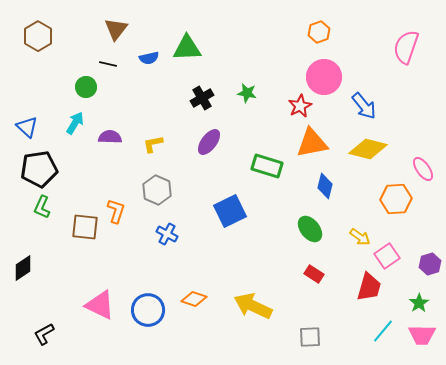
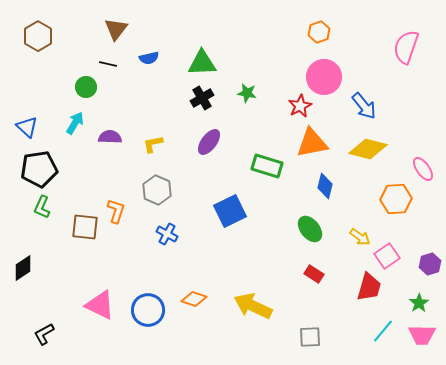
green triangle at (187, 48): moved 15 px right, 15 px down
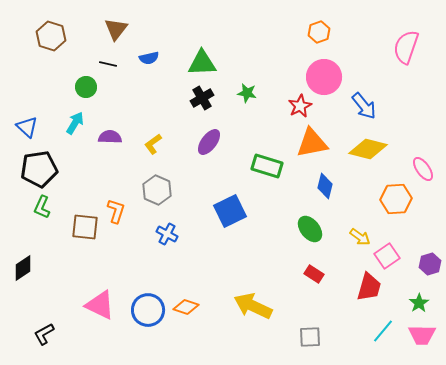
brown hexagon at (38, 36): moved 13 px right; rotated 12 degrees counterclockwise
yellow L-shape at (153, 144): rotated 25 degrees counterclockwise
orange diamond at (194, 299): moved 8 px left, 8 px down
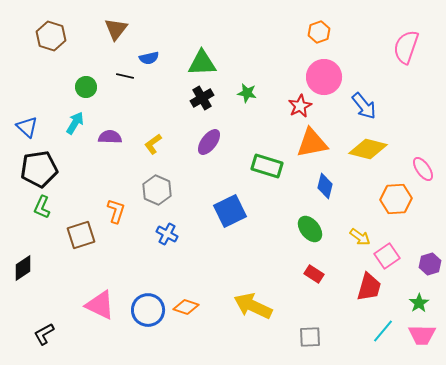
black line at (108, 64): moved 17 px right, 12 px down
brown square at (85, 227): moved 4 px left, 8 px down; rotated 24 degrees counterclockwise
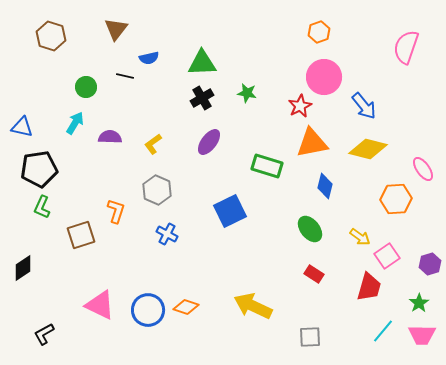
blue triangle at (27, 127): moved 5 px left; rotated 30 degrees counterclockwise
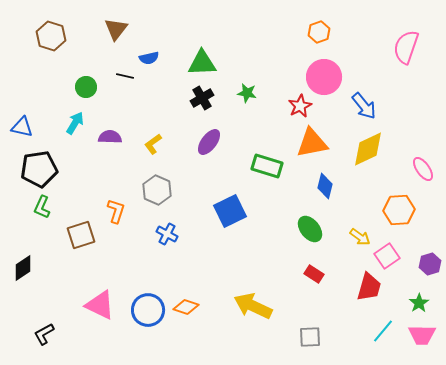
yellow diamond at (368, 149): rotated 39 degrees counterclockwise
orange hexagon at (396, 199): moved 3 px right, 11 px down
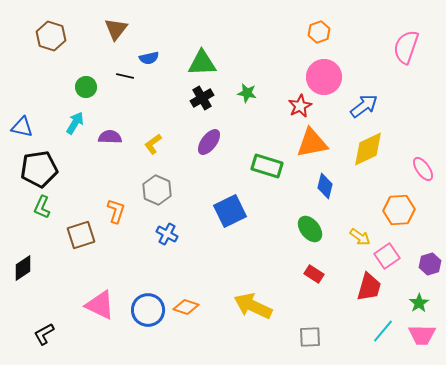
blue arrow at (364, 106): rotated 88 degrees counterclockwise
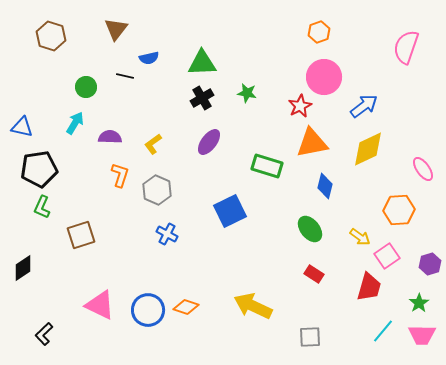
orange L-shape at (116, 211): moved 4 px right, 36 px up
black L-shape at (44, 334): rotated 15 degrees counterclockwise
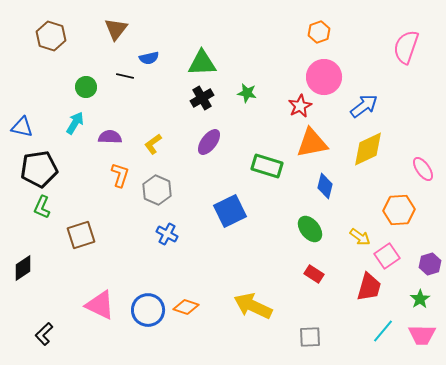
green star at (419, 303): moved 1 px right, 4 px up
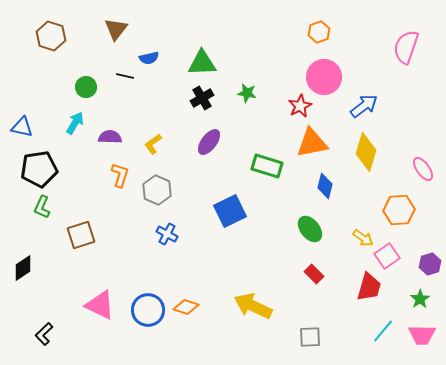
yellow diamond at (368, 149): moved 2 px left, 3 px down; rotated 48 degrees counterclockwise
yellow arrow at (360, 237): moved 3 px right, 1 px down
red rectangle at (314, 274): rotated 12 degrees clockwise
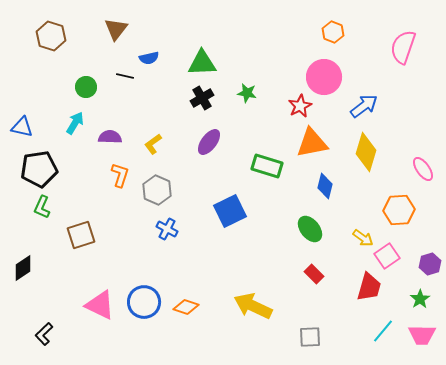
orange hexagon at (319, 32): moved 14 px right; rotated 20 degrees counterclockwise
pink semicircle at (406, 47): moved 3 px left
blue cross at (167, 234): moved 5 px up
blue circle at (148, 310): moved 4 px left, 8 px up
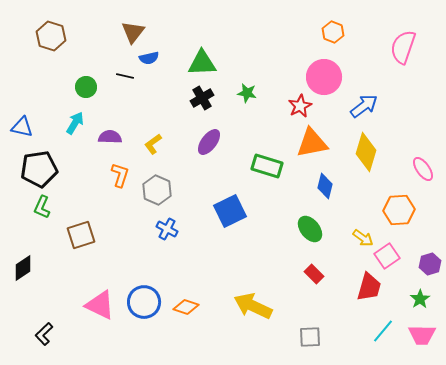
brown triangle at (116, 29): moved 17 px right, 3 px down
